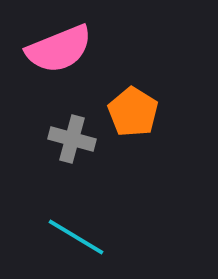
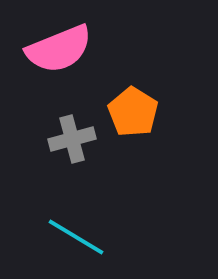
gray cross: rotated 30 degrees counterclockwise
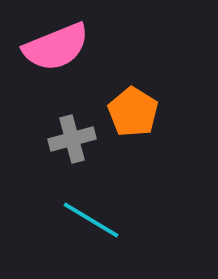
pink semicircle: moved 3 px left, 2 px up
cyan line: moved 15 px right, 17 px up
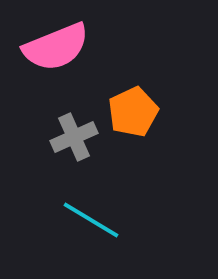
orange pentagon: rotated 15 degrees clockwise
gray cross: moved 2 px right, 2 px up; rotated 9 degrees counterclockwise
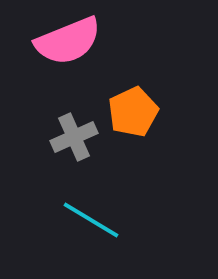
pink semicircle: moved 12 px right, 6 px up
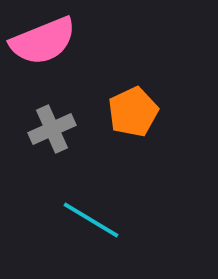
pink semicircle: moved 25 px left
gray cross: moved 22 px left, 8 px up
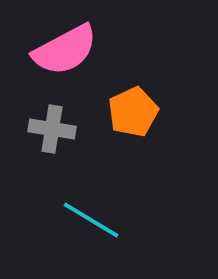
pink semicircle: moved 22 px right, 9 px down; rotated 6 degrees counterclockwise
gray cross: rotated 33 degrees clockwise
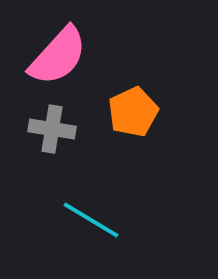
pink semicircle: moved 7 px left, 6 px down; rotated 20 degrees counterclockwise
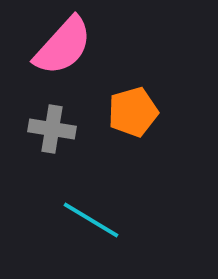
pink semicircle: moved 5 px right, 10 px up
orange pentagon: rotated 9 degrees clockwise
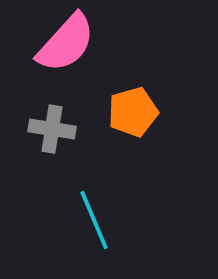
pink semicircle: moved 3 px right, 3 px up
cyan line: moved 3 px right; rotated 36 degrees clockwise
